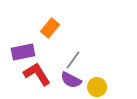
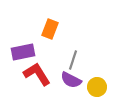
orange rectangle: moved 1 px down; rotated 18 degrees counterclockwise
gray line: rotated 18 degrees counterclockwise
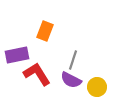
orange rectangle: moved 5 px left, 2 px down
purple rectangle: moved 6 px left, 3 px down
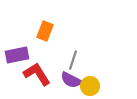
yellow circle: moved 7 px left, 1 px up
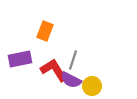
purple rectangle: moved 3 px right, 4 px down
red L-shape: moved 17 px right, 4 px up
yellow circle: moved 2 px right
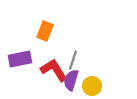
purple semicircle: rotated 80 degrees clockwise
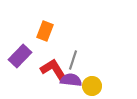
purple rectangle: moved 3 px up; rotated 35 degrees counterclockwise
purple semicircle: rotated 80 degrees clockwise
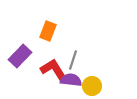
orange rectangle: moved 3 px right
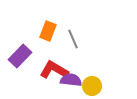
gray line: moved 21 px up; rotated 42 degrees counterclockwise
red L-shape: rotated 28 degrees counterclockwise
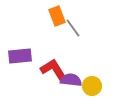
orange rectangle: moved 9 px right, 15 px up; rotated 42 degrees counterclockwise
gray line: moved 11 px up; rotated 12 degrees counterclockwise
purple rectangle: rotated 40 degrees clockwise
red L-shape: rotated 28 degrees clockwise
